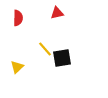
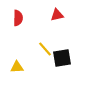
red triangle: moved 2 px down
yellow triangle: rotated 40 degrees clockwise
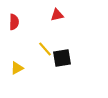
red semicircle: moved 4 px left, 4 px down
yellow triangle: moved 1 px down; rotated 24 degrees counterclockwise
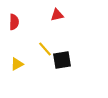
black square: moved 2 px down
yellow triangle: moved 4 px up
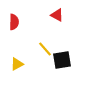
red triangle: rotated 40 degrees clockwise
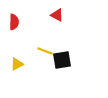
yellow line: moved 2 px down; rotated 28 degrees counterclockwise
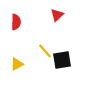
red triangle: rotated 48 degrees clockwise
red semicircle: moved 2 px right
yellow line: rotated 28 degrees clockwise
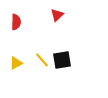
yellow line: moved 3 px left, 9 px down
yellow triangle: moved 1 px left, 1 px up
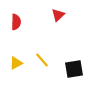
red triangle: moved 1 px right
black square: moved 12 px right, 9 px down
